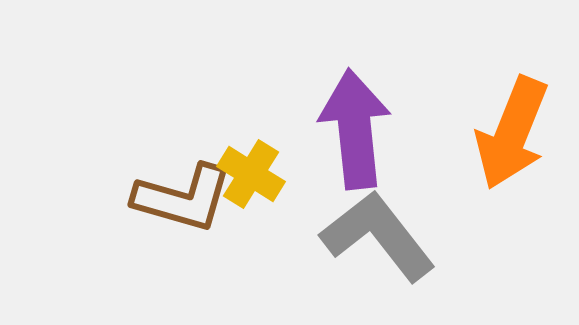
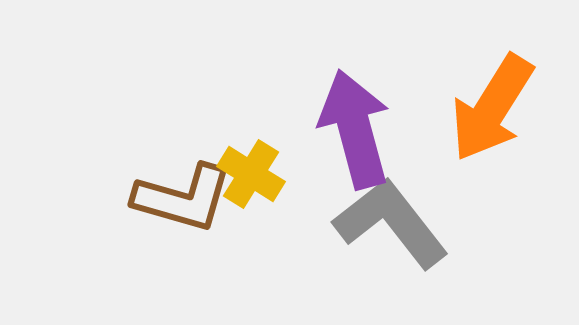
purple arrow: rotated 9 degrees counterclockwise
orange arrow: moved 20 px left, 25 px up; rotated 10 degrees clockwise
gray L-shape: moved 13 px right, 13 px up
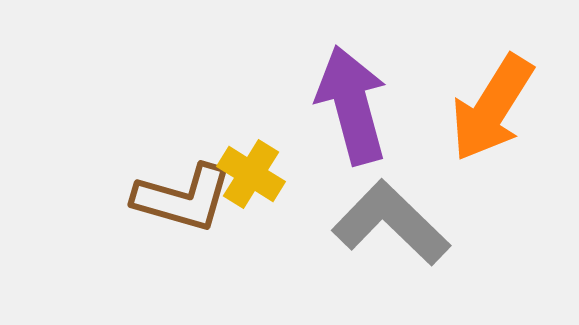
purple arrow: moved 3 px left, 24 px up
gray L-shape: rotated 8 degrees counterclockwise
